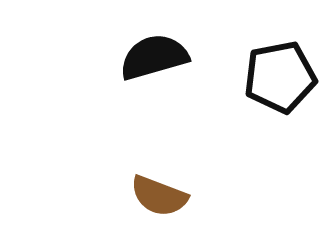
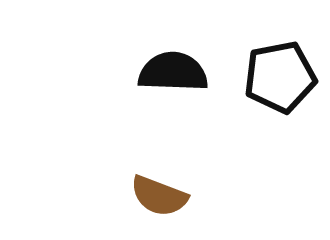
black semicircle: moved 19 px right, 15 px down; rotated 18 degrees clockwise
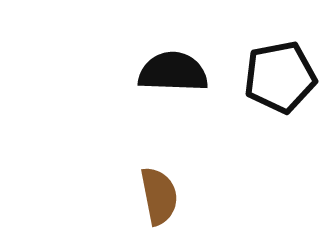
brown semicircle: rotated 122 degrees counterclockwise
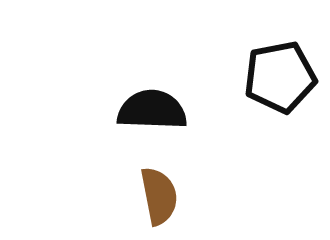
black semicircle: moved 21 px left, 38 px down
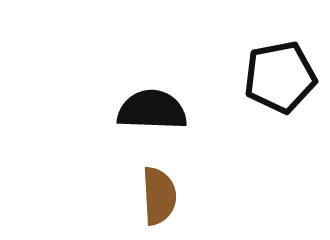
brown semicircle: rotated 8 degrees clockwise
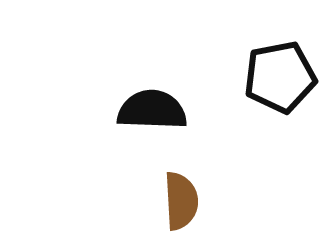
brown semicircle: moved 22 px right, 5 px down
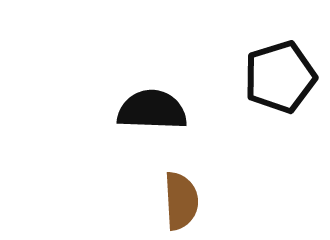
black pentagon: rotated 6 degrees counterclockwise
